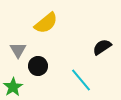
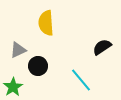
yellow semicircle: rotated 125 degrees clockwise
gray triangle: rotated 36 degrees clockwise
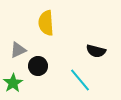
black semicircle: moved 6 px left, 4 px down; rotated 132 degrees counterclockwise
cyan line: moved 1 px left
green star: moved 4 px up
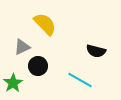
yellow semicircle: moved 1 px left, 1 px down; rotated 140 degrees clockwise
gray triangle: moved 4 px right, 3 px up
cyan line: rotated 20 degrees counterclockwise
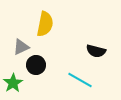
yellow semicircle: rotated 55 degrees clockwise
gray triangle: moved 1 px left
black circle: moved 2 px left, 1 px up
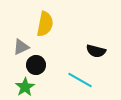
green star: moved 12 px right, 4 px down
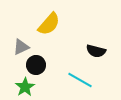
yellow semicircle: moved 4 px right; rotated 30 degrees clockwise
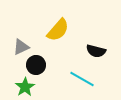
yellow semicircle: moved 9 px right, 6 px down
cyan line: moved 2 px right, 1 px up
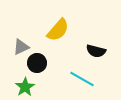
black circle: moved 1 px right, 2 px up
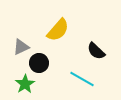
black semicircle: rotated 30 degrees clockwise
black circle: moved 2 px right
green star: moved 3 px up
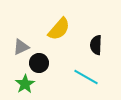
yellow semicircle: moved 1 px right, 1 px up
black semicircle: moved 6 px up; rotated 48 degrees clockwise
cyan line: moved 4 px right, 2 px up
